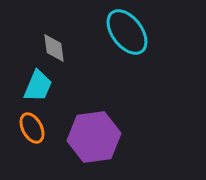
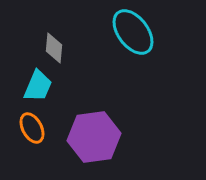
cyan ellipse: moved 6 px right
gray diamond: rotated 12 degrees clockwise
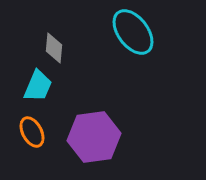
orange ellipse: moved 4 px down
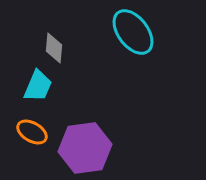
orange ellipse: rotated 32 degrees counterclockwise
purple hexagon: moved 9 px left, 11 px down
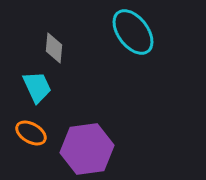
cyan trapezoid: moved 1 px left, 1 px down; rotated 48 degrees counterclockwise
orange ellipse: moved 1 px left, 1 px down
purple hexagon: moved 2 px right, 1 px down
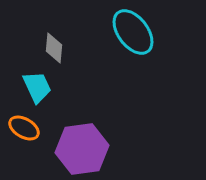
orange ellipse: moved 7 px left, 5 px up
purple hexagon: moved 5 px left
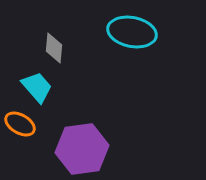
cyan ellipse: moved 1 px left; rotated 42 degrees counterclockwise
cyan trapezoid: rotated 16 degrees counterclockwise
orange ellipse: moved 4 px left, 4 px up
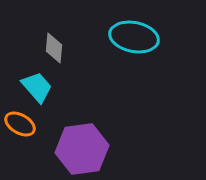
cyan ellipse: moved 2 px right, 5 px down
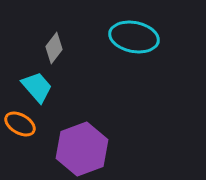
gray diamond: rotated 32 degrees clockwise
purple hexagon: rotated 12 degrees counterclockwise
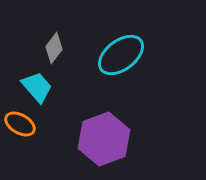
cyan ellipse: moved 13 px left, 18 px down; rotated 48 degrees counterclockwise
purple hexagon: moved 22 px right, 10 px up
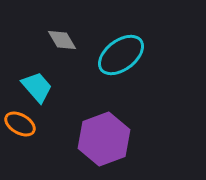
gray diamond: moved 8 px right, 8 px up; rotated 68 degrees counterclockwise
